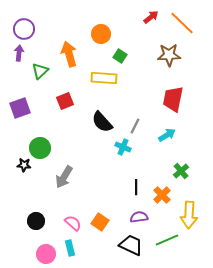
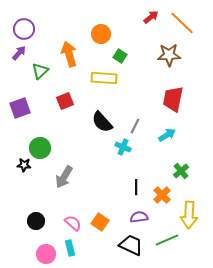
purple arrow: rotated 35 degrees clockwise
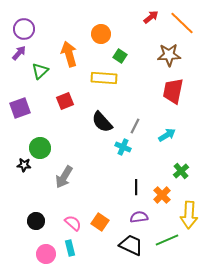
red trapezoid: moved 8 px up
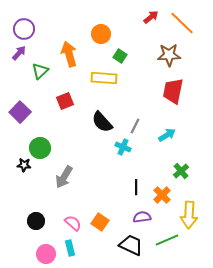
purple square: moved 4 px down; rotated 25 degrees counterclockwise
purple semicircle: moved 3 px right
